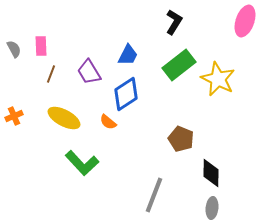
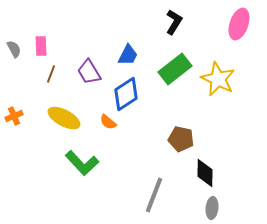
pink ellipse: moved 6 px left, 3 px down
green rectangle: moved 4 px left, 4 px down
brown pentagon: rotated 10 degrees counterclockwise
black diamond: moved 6 px left
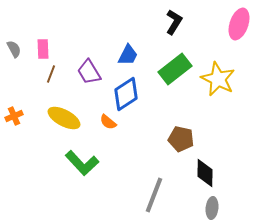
pink rectangle: moved 2 px right, 3 px down
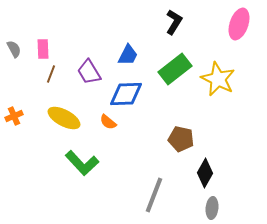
blue diamond: rotated 32 degrees clockwise
black diamond: rotated 28 degrees clockwise
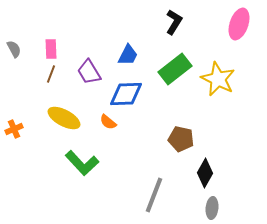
pink rectangle: moved 8 px right
orange cross: moved 13 px down
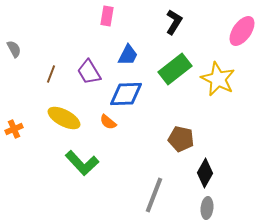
pink ellipse: moved 3 px right, 7 px down; rotated 16 degrees clockwise
pink rectangle: moved 56 px right, 33 px up; rotated 12 degrees clockwise
gray ellipse: moved 5 px left
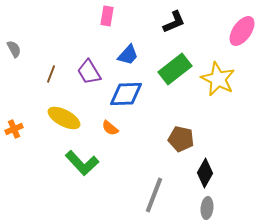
black L-shape: rotated 35 degrees clockwise
blue trapezoid: rotated 15 degrees clockwise
orange semicircle: moved 2 px right, 6 px down
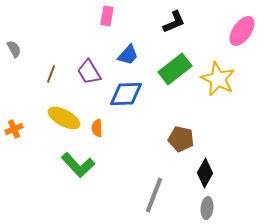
orange semicircle: moved 13 px left; rotated 48 degrees clockwise
green L-shape: moved 4 px left, 2 px down
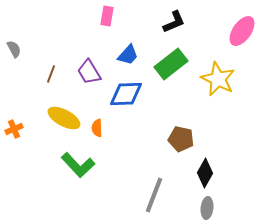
green rectangle: moved 4 px left, 5 px up
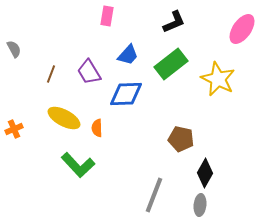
pink ellipse: moved 2 px up
gray ellipse: moved 7 px left, 3 px up
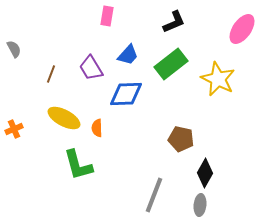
purple trapezoid: moved 2 px right, 4 px up
green L-shape: rotated 28 degrees clockwise
